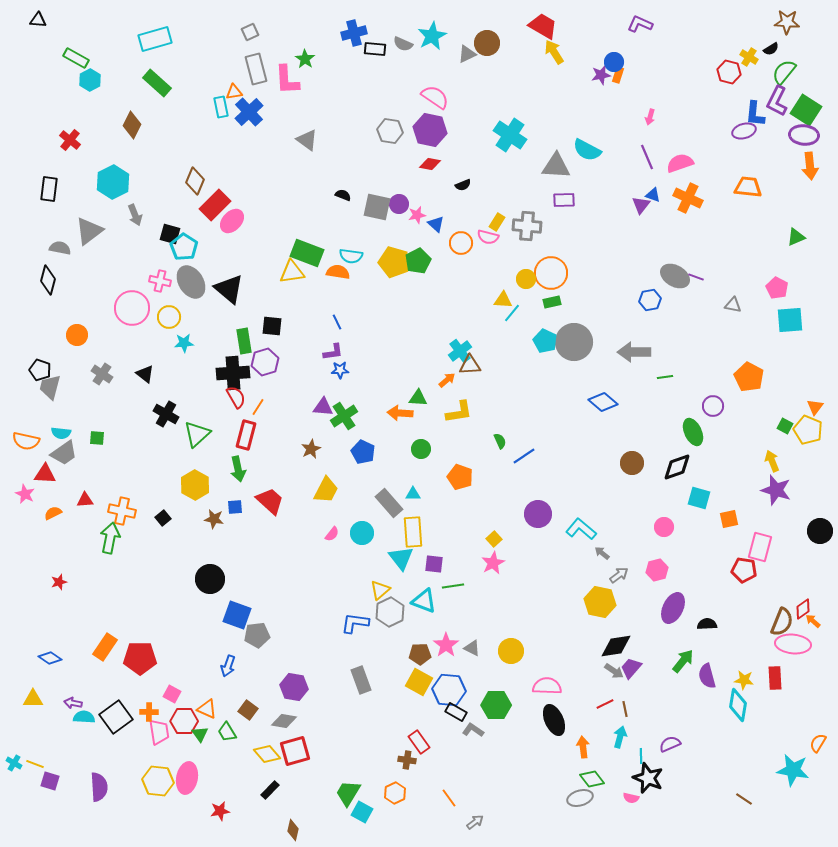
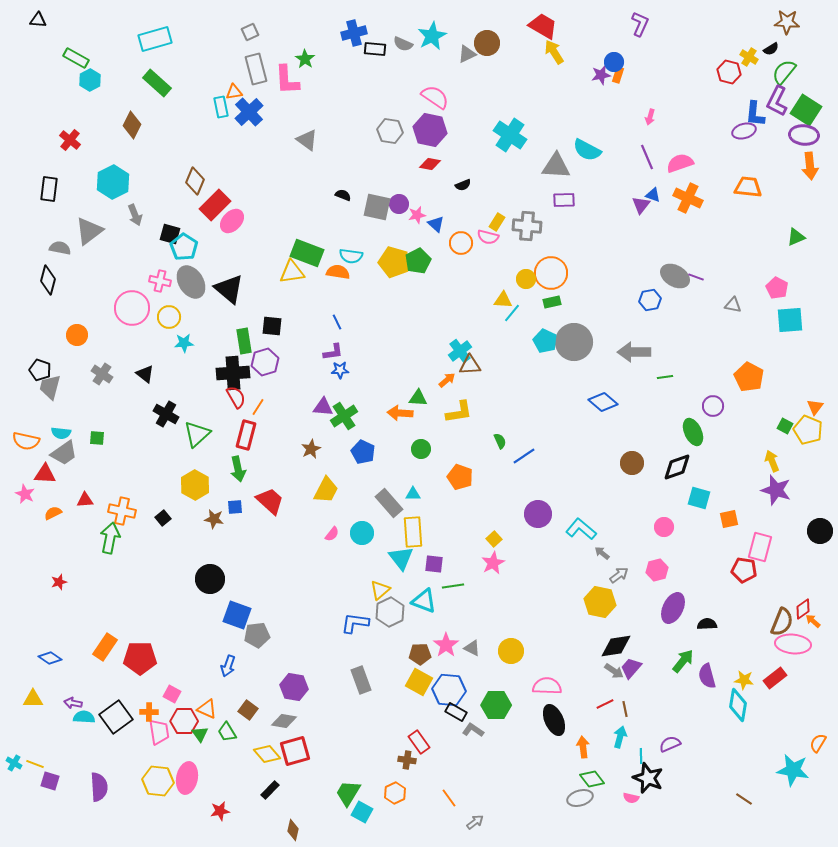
purple L-shape at (640, 24): rotated 90 degrees clockwise
red rectangle at (775, 678): rotated 55 degrees clockwise
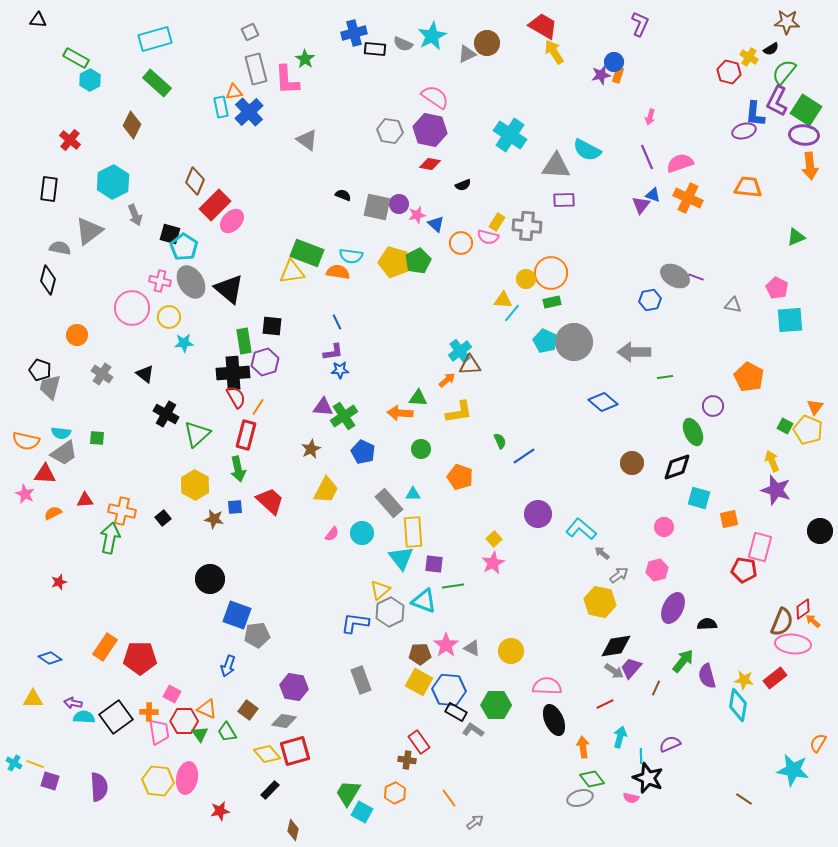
brown line at (625, 709): moved 31 px right, 21 px up; rotated 35 degrees clockwise
